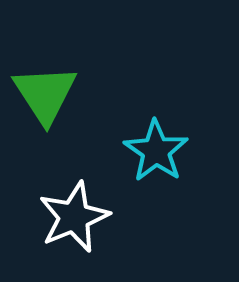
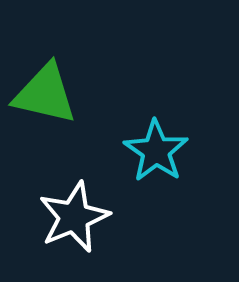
green triangle: rotated 44 degrees counterclockwise
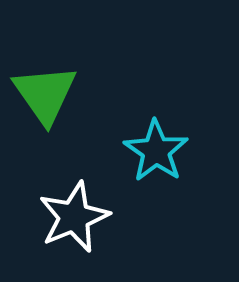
green triangle: rotated 42 degrees clockwise
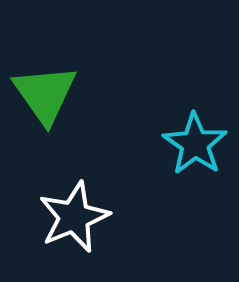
cyan star: moved 39 px right, 7 px up
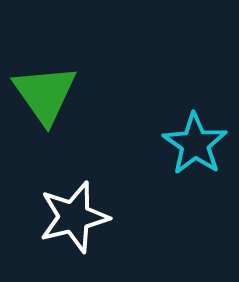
white star: rotated 8 degrees clockwise
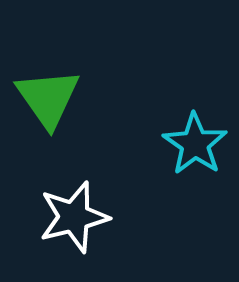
green triangle: moved 3 px right, 4 px down
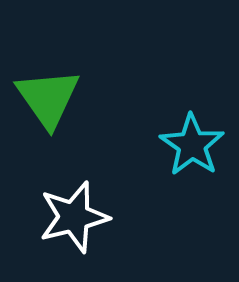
cyan star: moved 3 px left, 1 px down
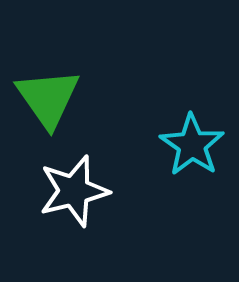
white star: moved 26 px up
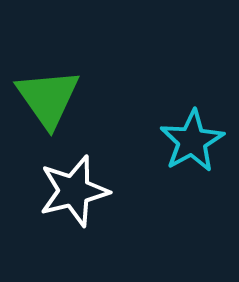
cyan star: moved 4 px up; rotated 8 degrees clockwise
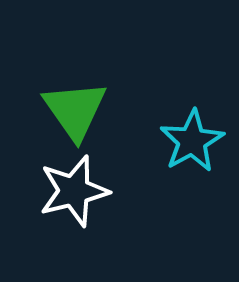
green triangle: moved 27 px right, 12 px down
